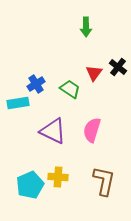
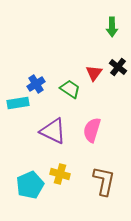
green arrow: moved 26 px right
yellow cross: moved 2 px right, 3 px up; rotated 12 degrees clockwise
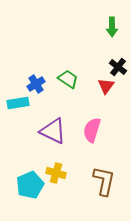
red triangle: moved 12 px right, 13 px down
green trapezoid: moved 2 px left, 10 px up
yellow cross: moved 4 px left, 1 px up
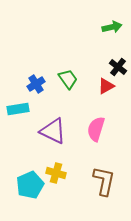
green arrow: rotated 102 degrees counterclockwise
green trapezoid: rotated 20 degrees clockwise
red triangle: rotated 24 degrees clockwise
cyan rectangle: moved 6 px down
pink semicircle: moved 4 px right, 1 px up
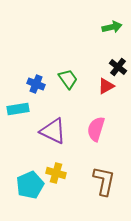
blue cross: rotated 36 degrees counterclockwise
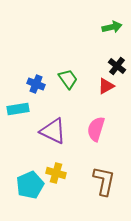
black cross: moved 1 px left, 1 px up
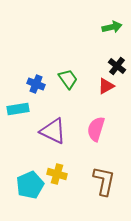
yellow cross: moved 1 px right, 1 px down
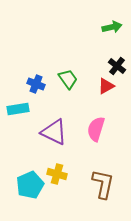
purple triangle: moved 1 px right, 1 px down
brown L-shape: moved 1 px left, 3 px down
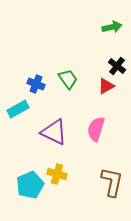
cyan rectangle: rotated 20 degrees counterclockwise
brown L-shape: moved 9 px right, 2 px up
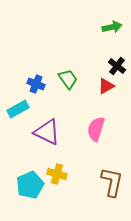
purple triangle: moved 7 px left
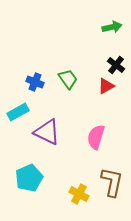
black cross: moved 1 px left, 1 px up
blue cross: moved 1 px left, 2 px up
cyan rectangle: moved 3 px down
pink semicircle: moved 8 px down
yellow cross: moved 22 px right, 20 px down; rotated 12 degrees clockwise
cyan pentagon: moved 1 px left, 7 px up
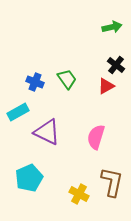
green trapezoid: moved 1 px left
